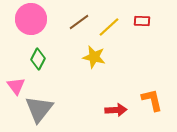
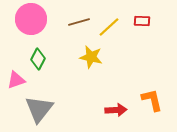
brown line: rotated 20 degrees clockwise
yellow star: moved 3 px left
pink triangle: moved 6 px up; rotated 48 degrees clockwise
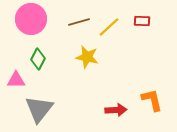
yellow star: moved 4 px left
pink triangle: rotated 18 degrees clockwise
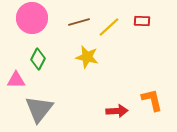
pink circle: moved 1 px right, 1 px up
red arrow: moved 1 px right, 1 px down
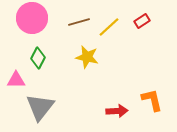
red rectangle: rotated 35 degrees counterclockwise
green diamond: moved 1 px up
gray triangle: moved 1 px right, 2 px up
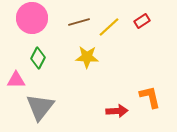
yellow star: rotated 10 degrees counterclockwise
orange L-shape: moved 2 px left, 3 px up
